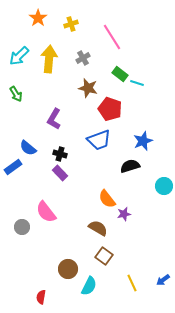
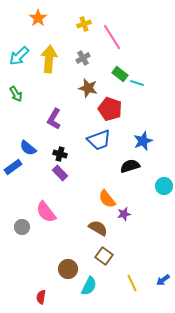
yellow cross: moved 13 px right
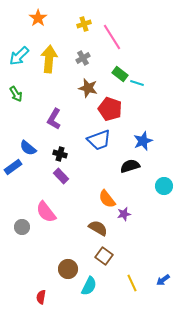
purple rectangle: moved 1 px right, 3 px down
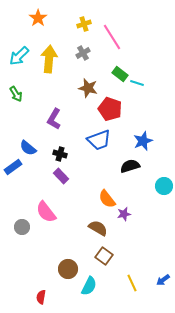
gray cross: moved 5 px up
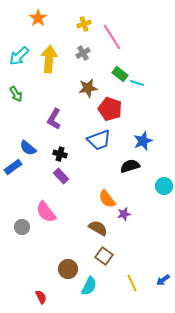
brown star: rotated 24 degrees counterclockwise
red semicircle: rotated 144 degrees clockwise
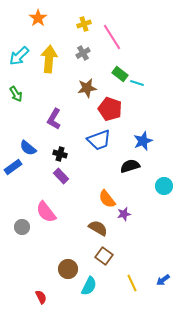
brown star: moved 1 px left
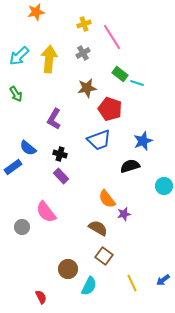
orange star: moved 2 px left, 6 px up; rotated 24 degrees clockwise
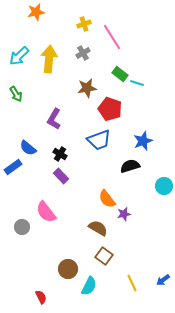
black cross: rotated 16 degrees clockwise
